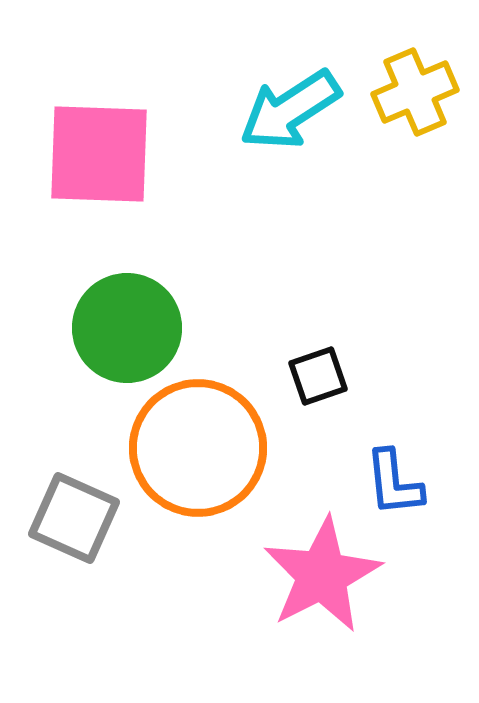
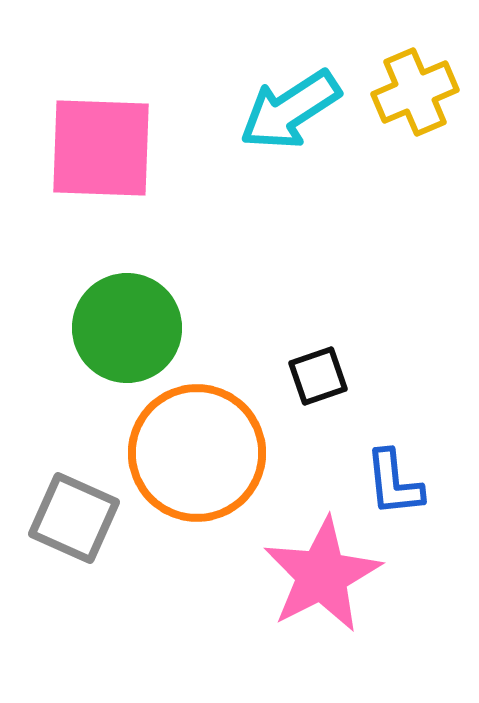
pink square: moved 2 px right, 6 px up
orange circle: moved 1 px left, 5 px down
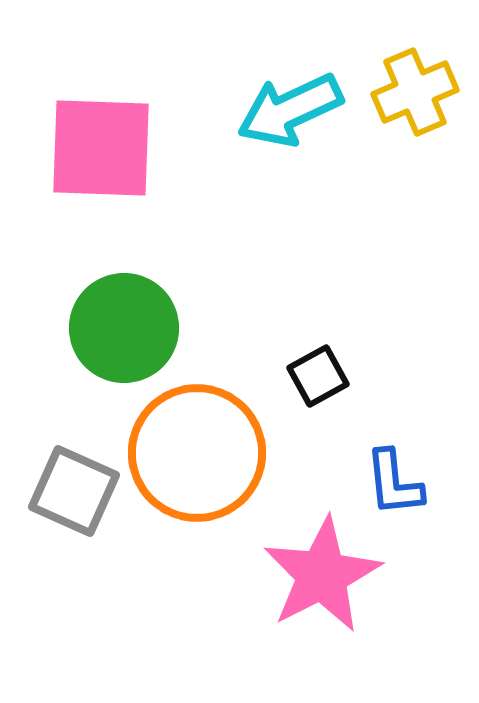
cyan arrow: rotated 8 degrees clockwise
green circle: moved 3 px left
black square: rotated 10 degrees counterclockwise
gray square: moved 27 px up
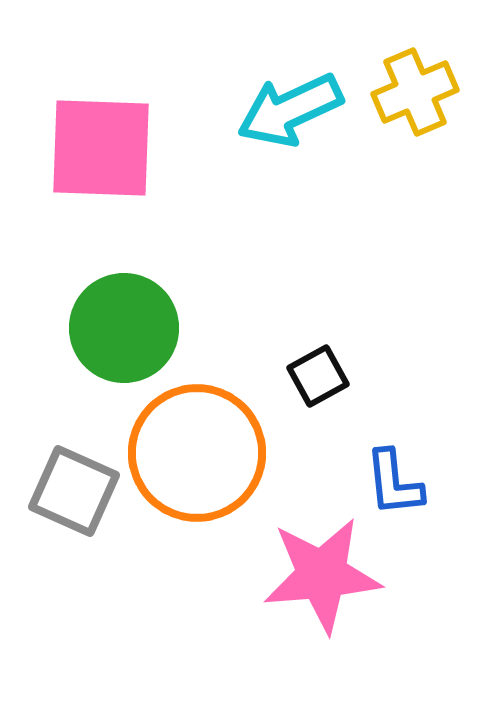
pink star: rotated 22 degrees clockwise
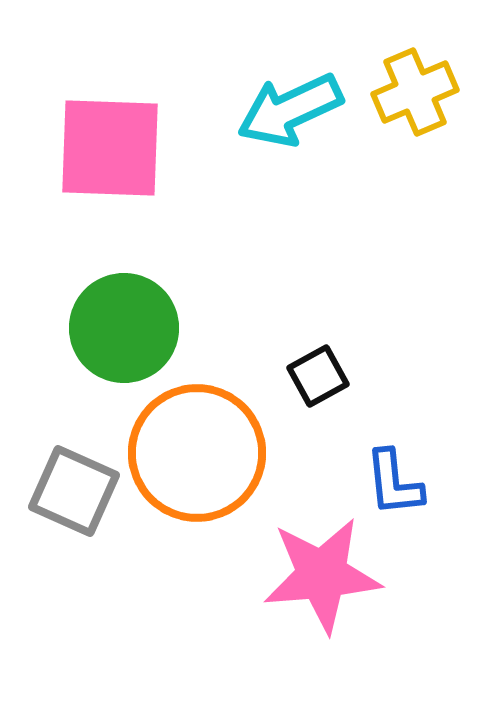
pink square: moved 9 px right
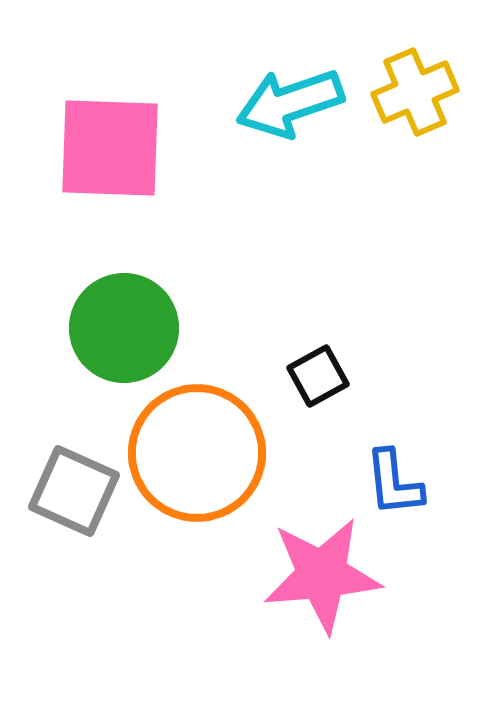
cyan arrow: moved 7 px up; rotated 6 degrees clockwise
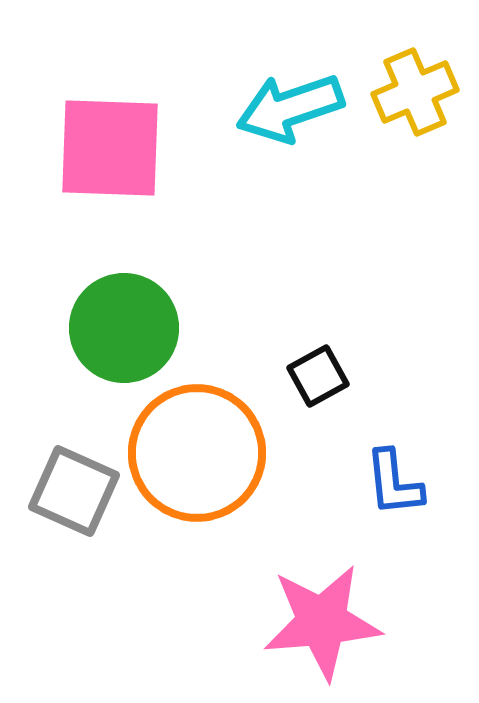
cyan arrow: moved 5 px down
pink star: moved 47 px down
